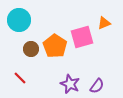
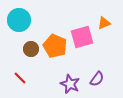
orange pentagon: rotated 10 degrees counterclockwise
purple semicircle: moved 7 px up
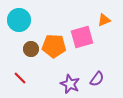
orange triangle: moved 3 px up
orange pentagon: moved 1 px left; rotated 20 degrees counterclockwise
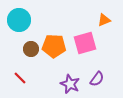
pink square: moved 3 px right, 6 px down
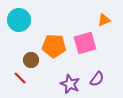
brown circle: moved 11 px down
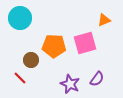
cyan circle: moved 1 px right, 2 px up
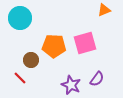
orange triangle: moved 10 px up
purple star: moved 1 px right, 1 px down
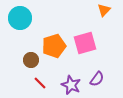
orange triangle: rotated 24 degrees counterclockwise
orange pentagon: rotated 20 degrees counterclockwise
red line: moved 20 px right, 5 px down
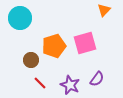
purple star: moved 1 px left
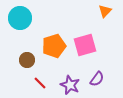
orange triangle: moved 1 px right, 1 px down
pink square: moved 2 px down
brown circle: moved 4 px left
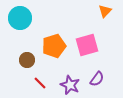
pink square: moved 2 px right
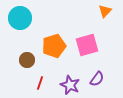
red line: rotated 64 degrees clockwise
